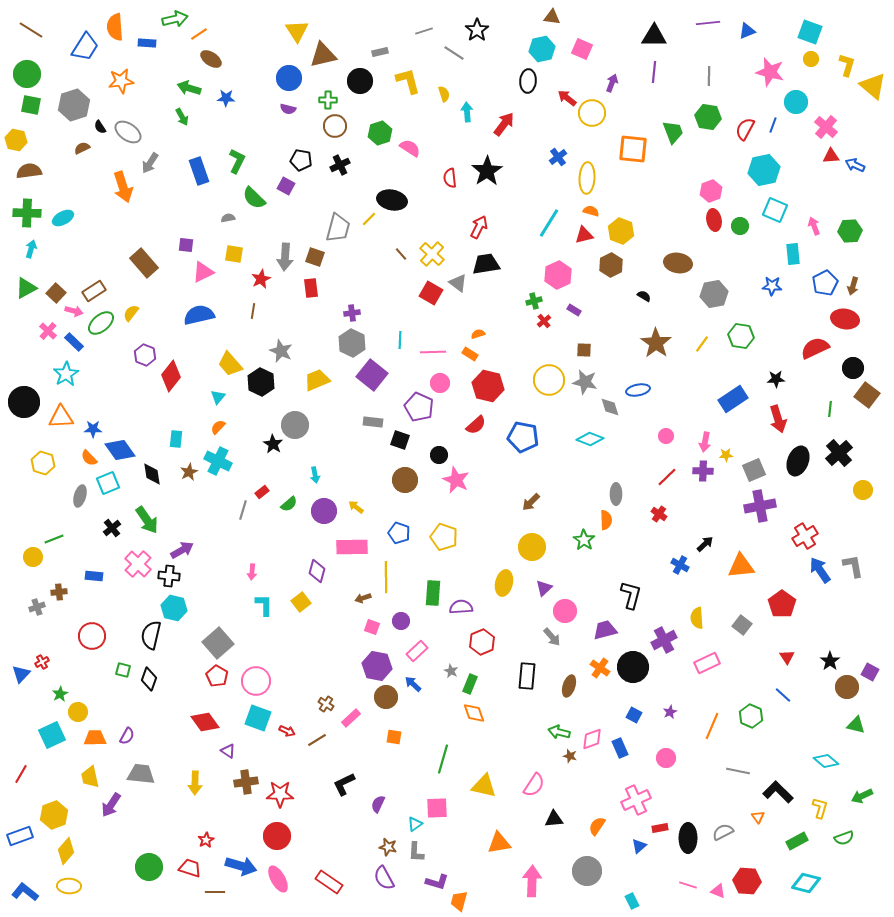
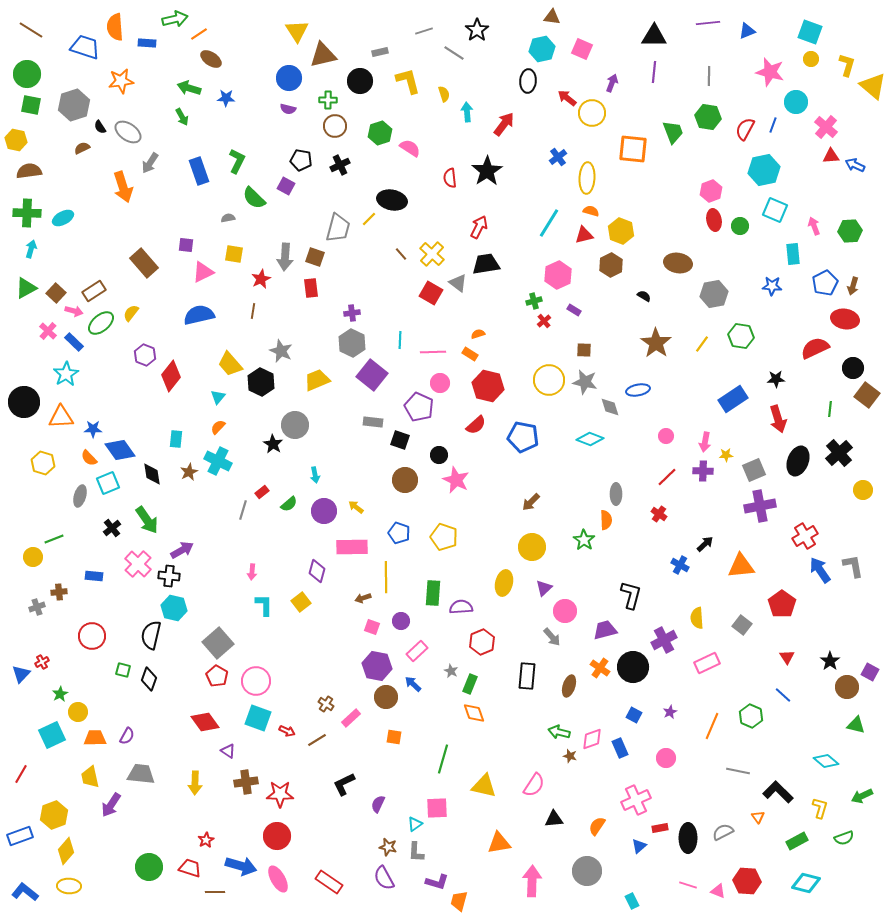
blue trapezoid at (85, 47): rotated 104 degrees counterclockwise
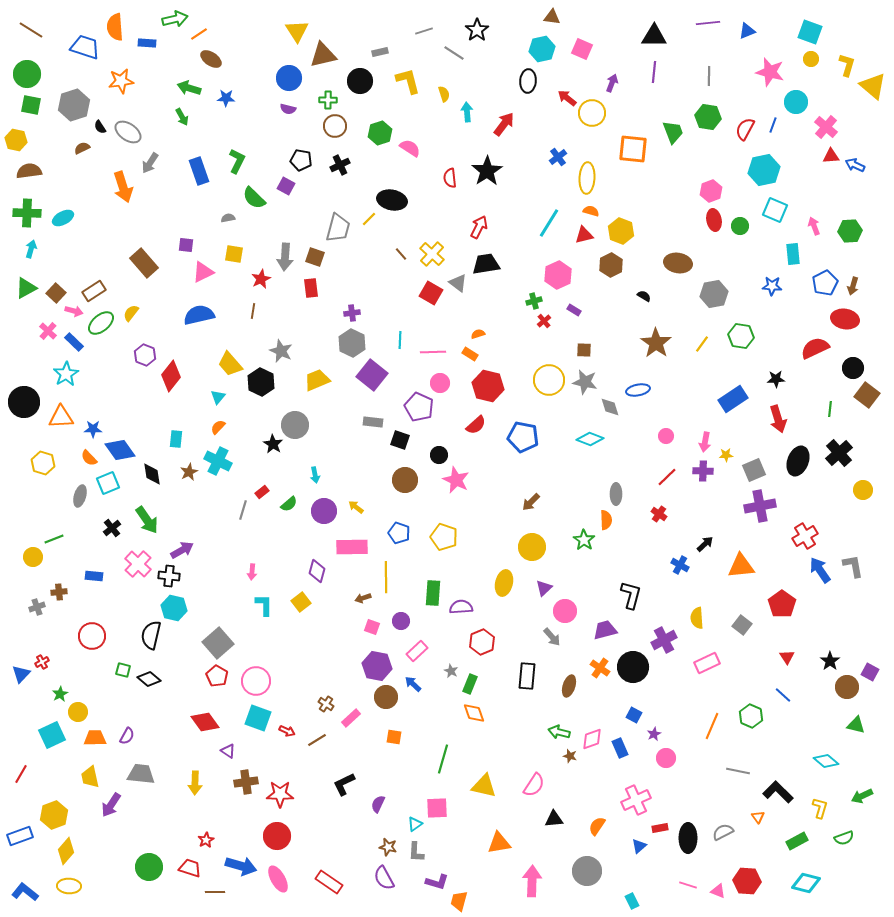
black diamond at (149, 679): rotated 70 degrees counterclockwise
purple star at (670, 712): moved 16 px left, 22 px down
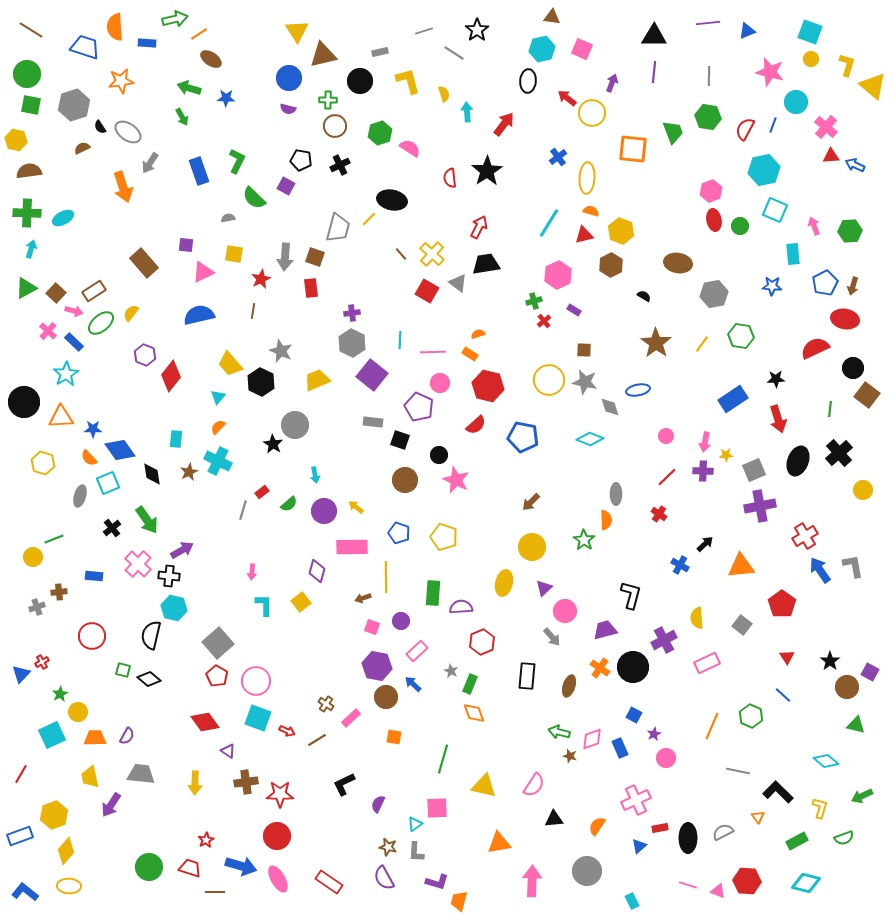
red square at (431, 293): moved 4 px left, 2 px up
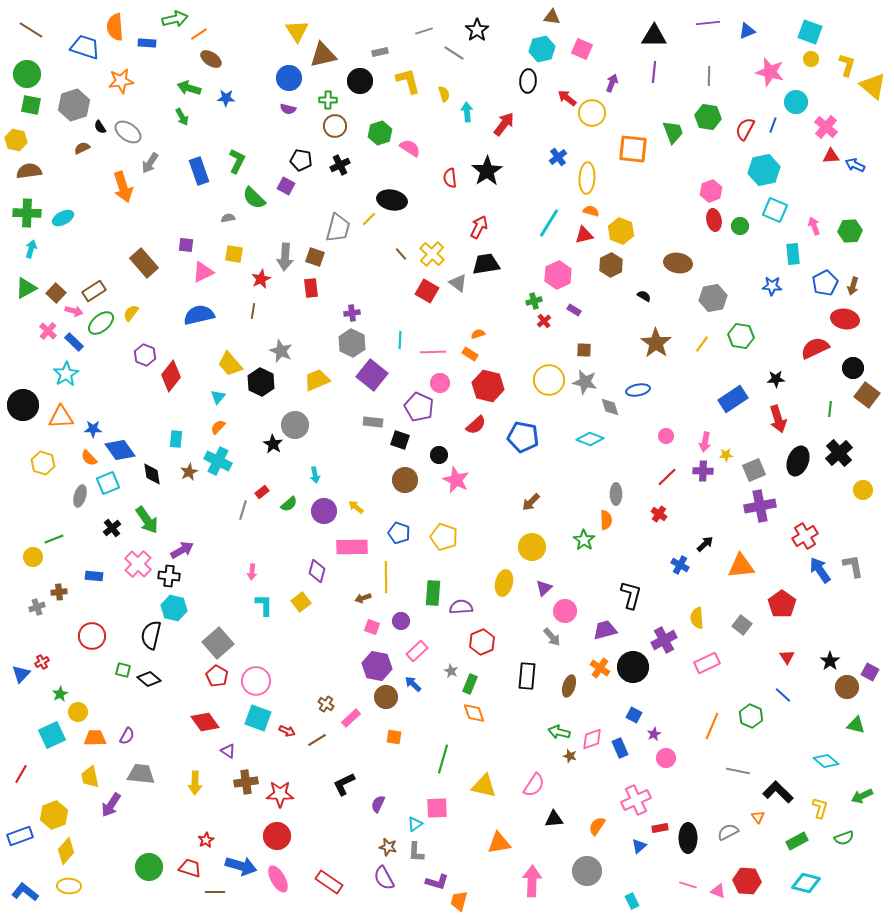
gray hexagon at (714, 294): moved 1 px left, 4 px down
black circle at (24, 402): moved 1 px left, 3 px down
gray semicircle at (723, 832): moved 5 px right
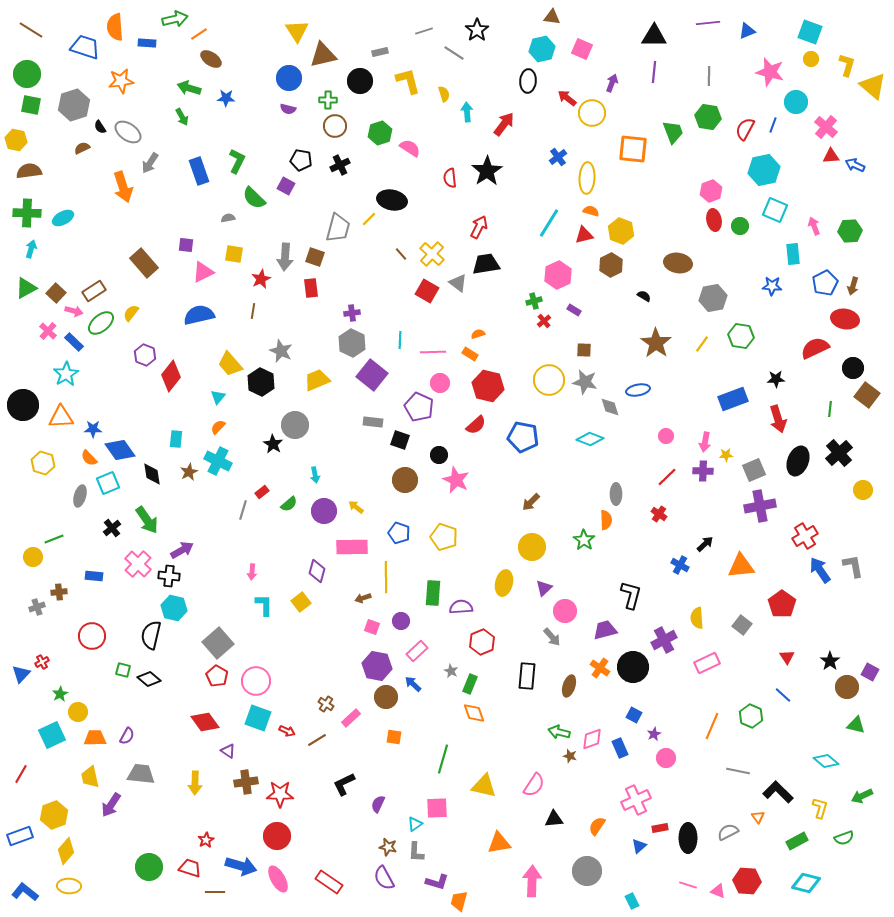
blue rectangle at (733, 399): rotated 12 degrees clockwise
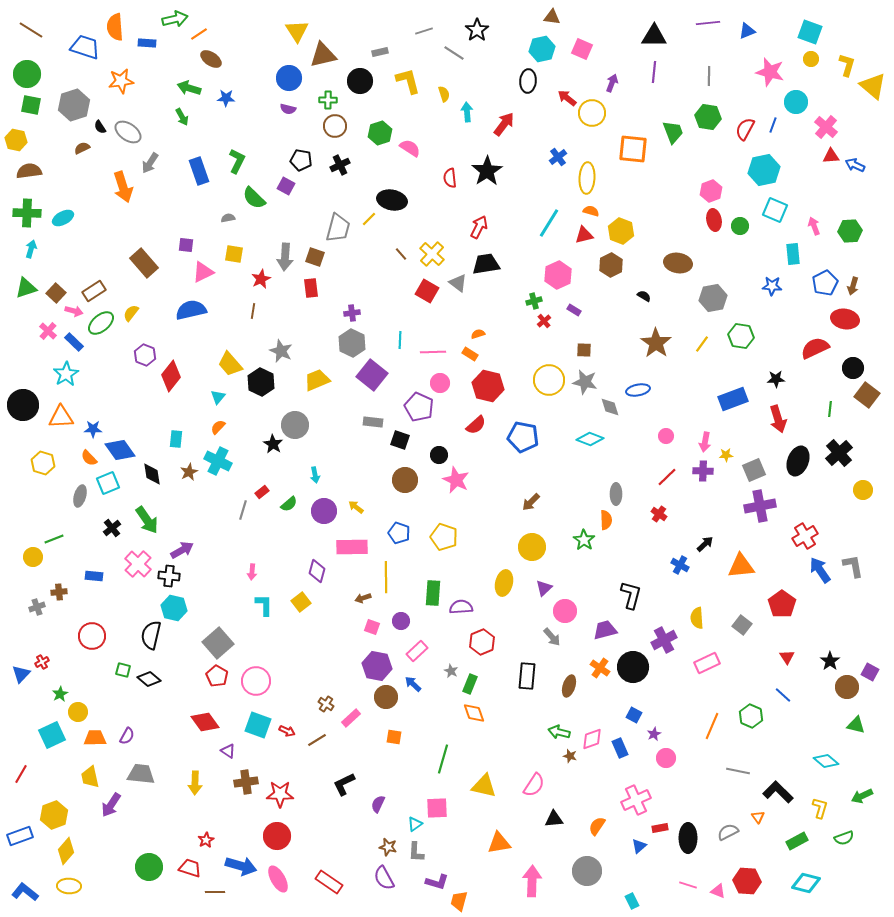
green triangle at (26, 288): rotated 10 degrees clockwise
blue semicircle at (199, 315): moved 8 px left, 5 px up
cyan square at (258, 718): moved 7 px down
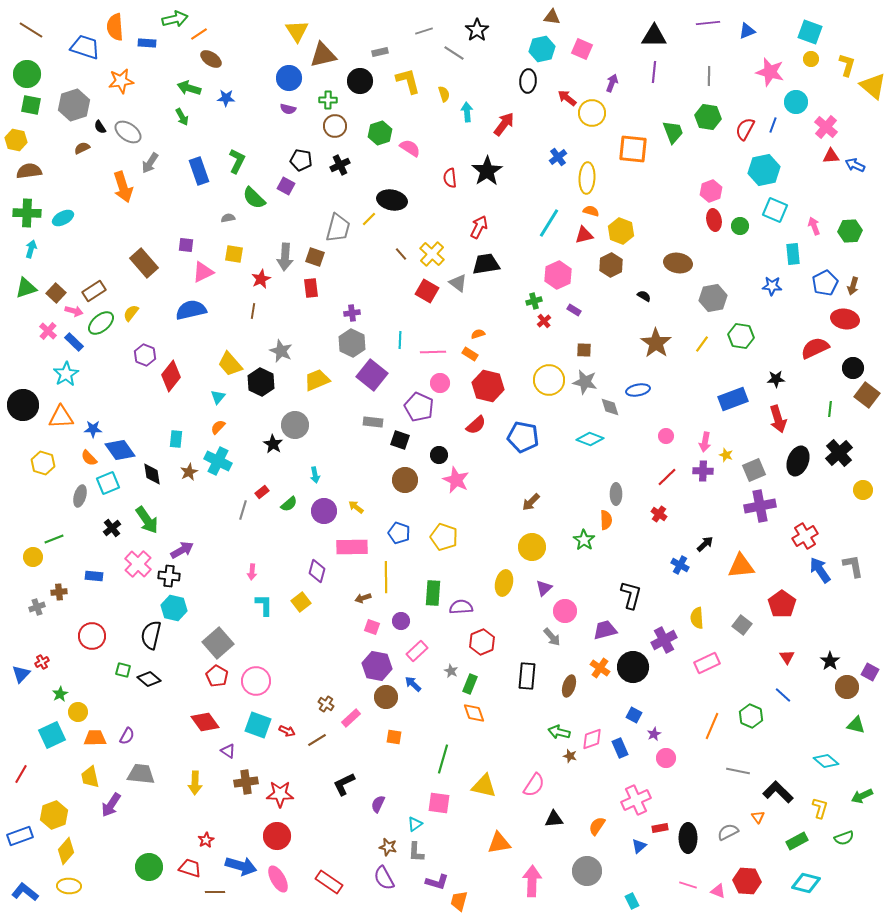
yellow star at (726, 455): rotated 24 degrees clockwise
pink square at (437, 808): moved 2 px right, 5 px up; rotated 10 degrees clockwise
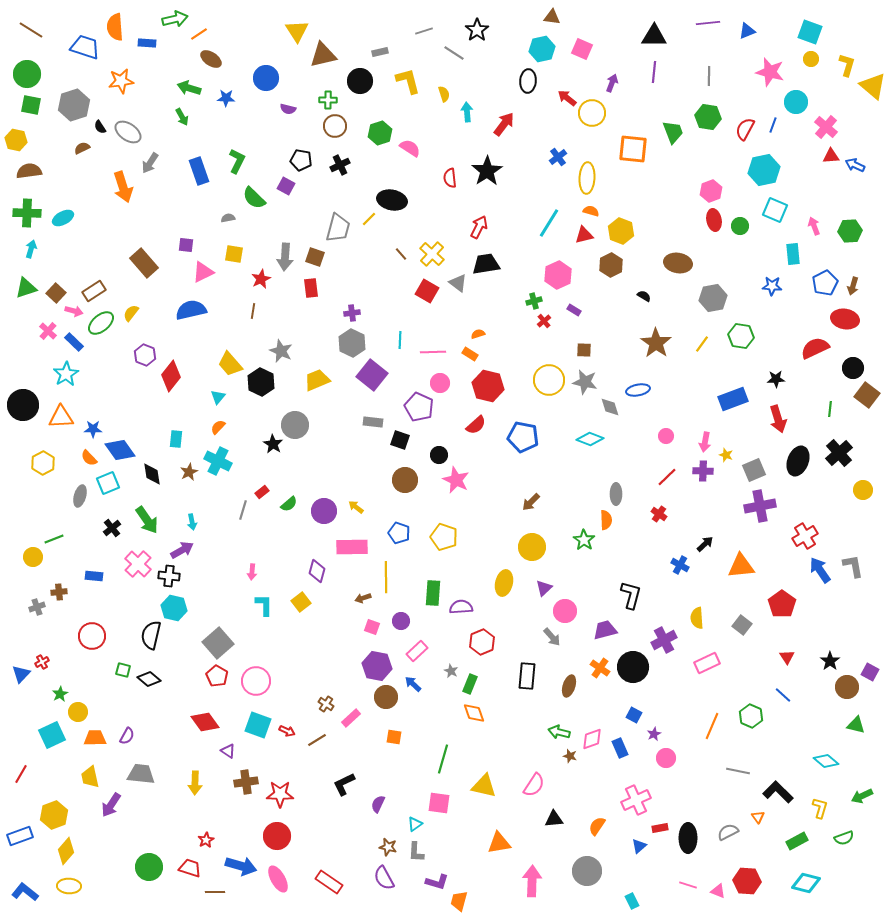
blue circle at (289, 78): moved 23 px left
yellow hexagon at (43, 463): rotated 15 degrees clockwise
cyan arrow at (315, 475): moved 123 px left, 47 px down
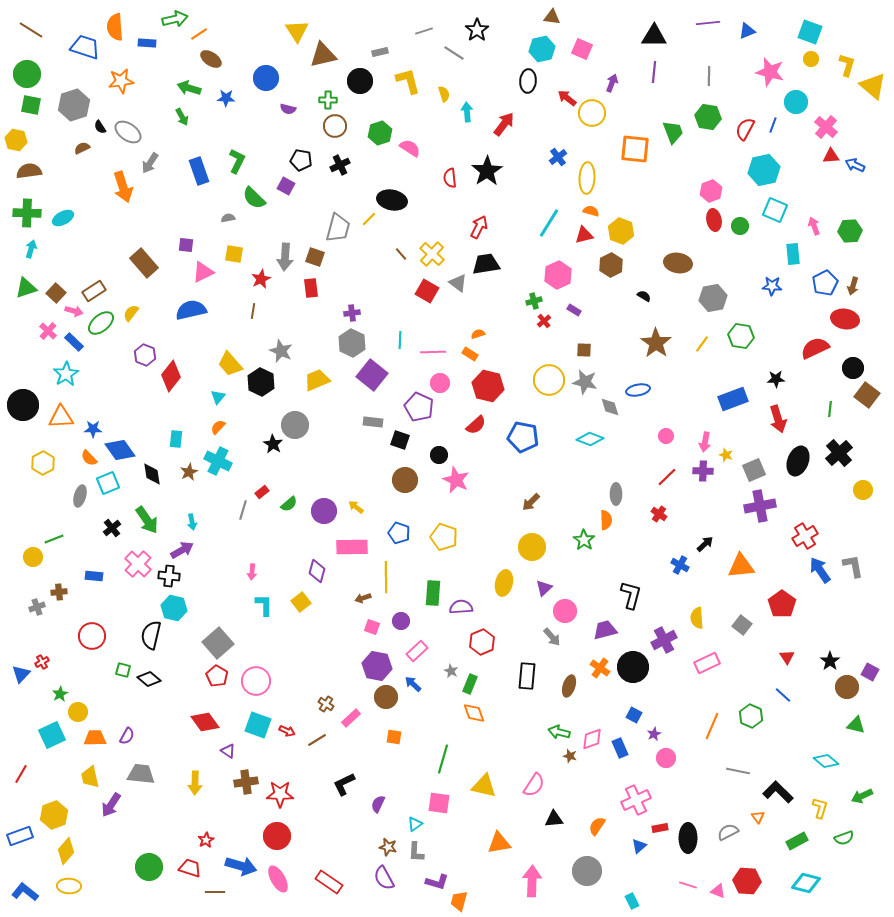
orange square at (633, 149): moved 2 px right
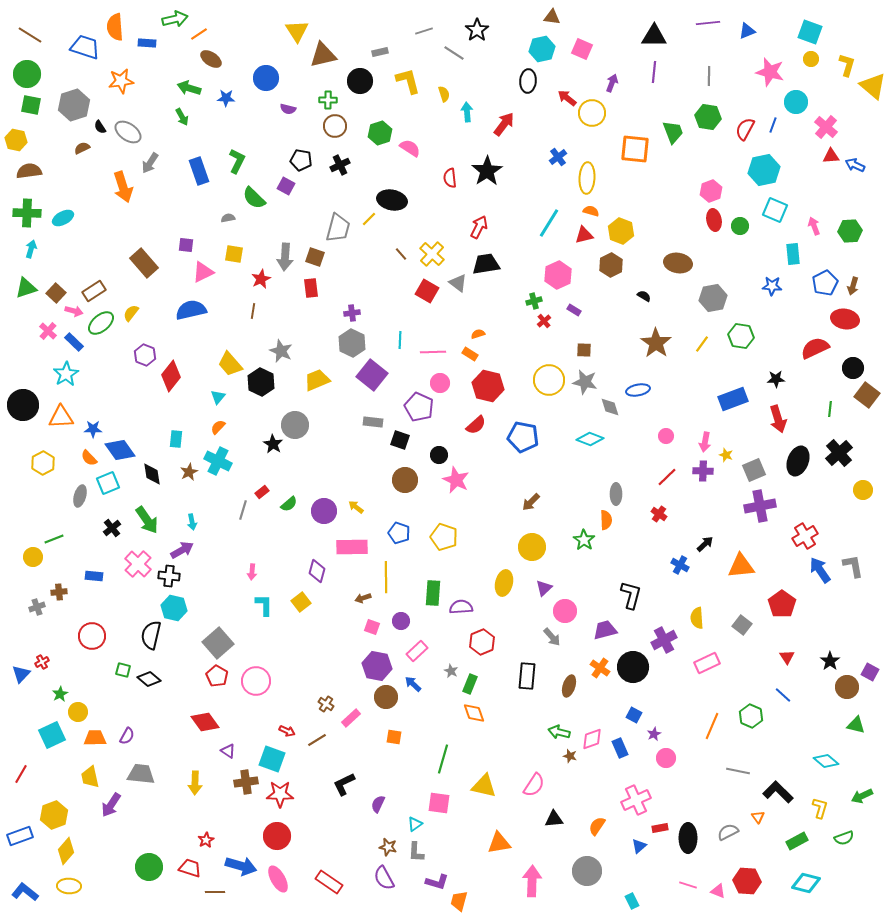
brown line at (31, 30): moved 1 px left, 5 px down
cyan square at (258, 725): moved 14 px right, 34 px down
